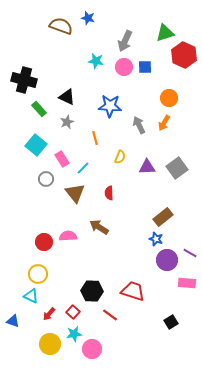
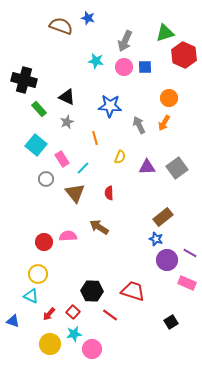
pink rectangle at (187, 283): rotated 18 degrees clockwise
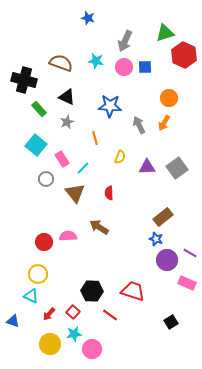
brown semicircle at (61, 26): moved 37 px down
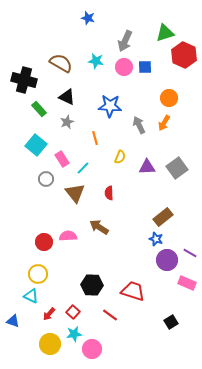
brown semicircle at (61, 63): rotated 10 degrees clockwise
black hexagon at (92, 291): moved 6 px up
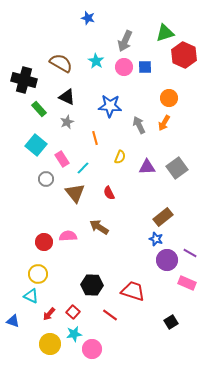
cyan star at (96, 61): rotated 21 degrees clockwise
red semicircle at (109, 193): rotated 24 degrees counterclockwise
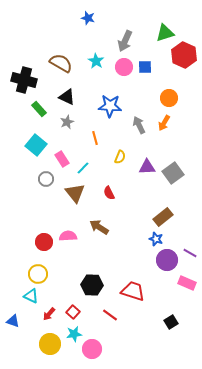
gray square at (177, 168): moved 4 px left, 5 px down
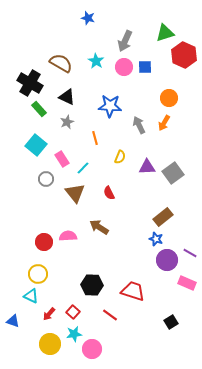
black cross at (24, 80): moved 6 px right, 3 px down; rotated 15 degrees clockwise
